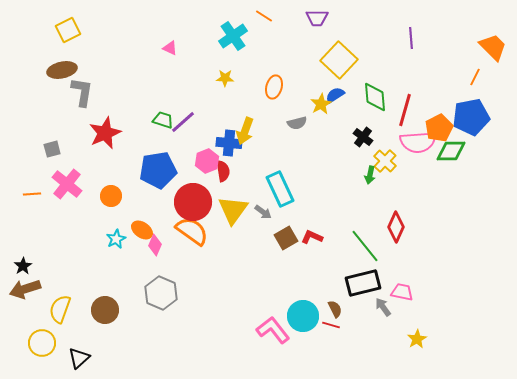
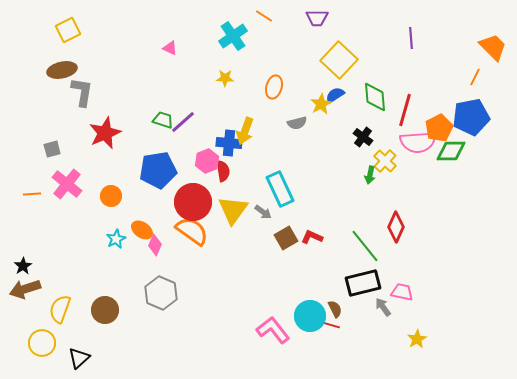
cyan circle at (303, 316): moved 7 px right
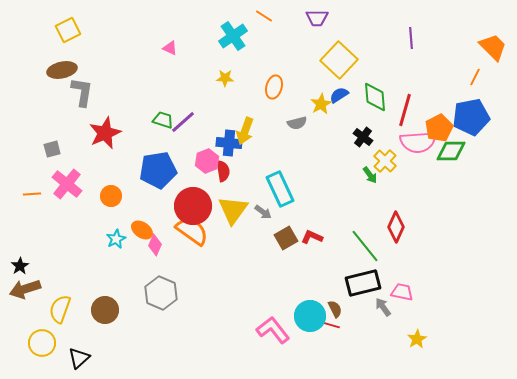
blue semicircle at (335, 95): moved 4 px right
green arrow at (370, 175): rotated 48 degrees counterclockwise
red circle at (193, 202): moved 4 px down
black star at (23, 266): moved 3 px left
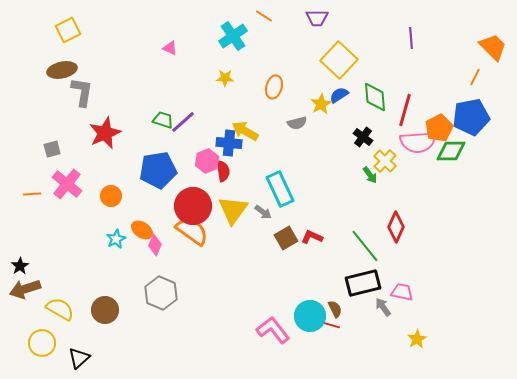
yellow arrow at (245, 131): rotated 100 degrees clockwise
yellow semicircle at (60, 309): rotated 100 degrees clockwise
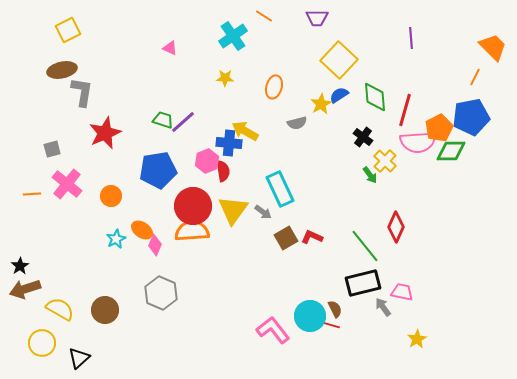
orange semicircle at (192, 231): rotated 40 degrees counterclockwise
